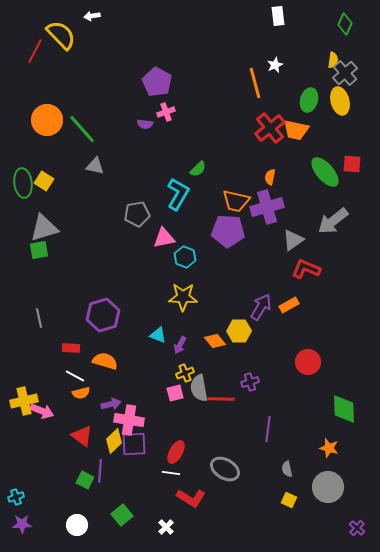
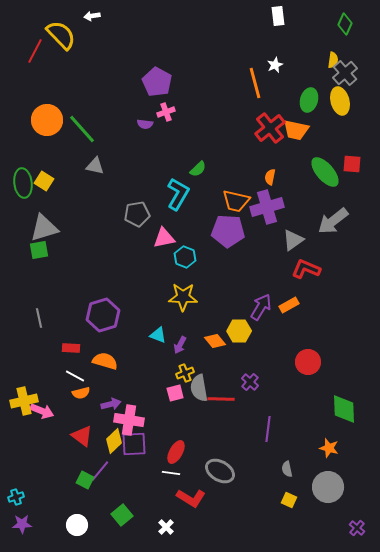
purple cross at (250, 382): rotated 30 degrees counterclockwise
gray ellipse at (225, 469): moved 5 px left, 2 px down
purple line at (100, 471): rotated 35 degrees clockwise
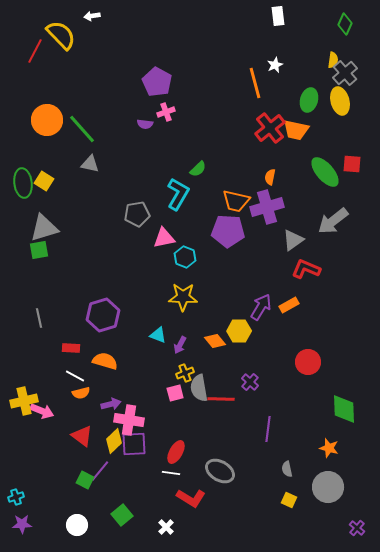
gray triangle at (95, 166): moved 5 px left, 2 px up
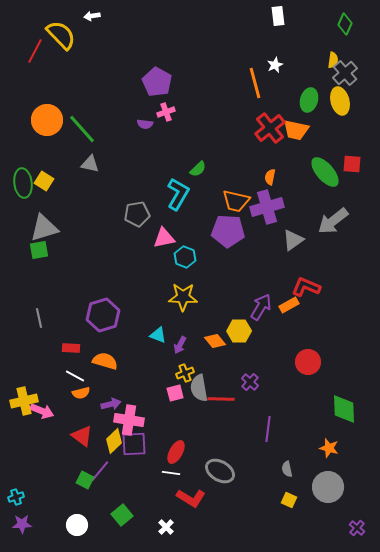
red L-shape at (306, 269): moved 18 px down
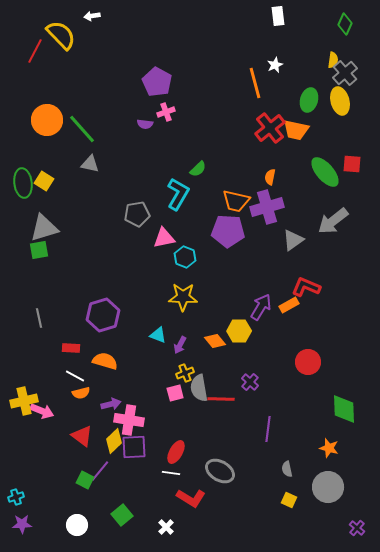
purple square at (134, 444): moved 3 px down
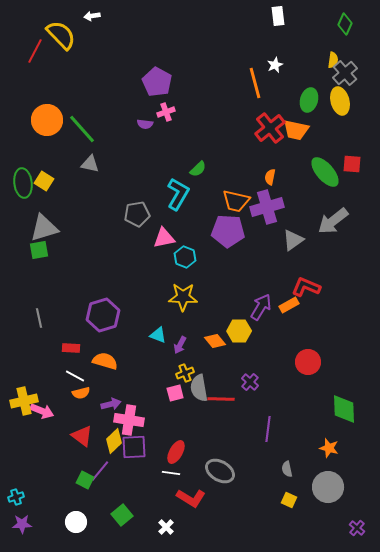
white circle at (77, 525): moved 1 px left, 3 px up
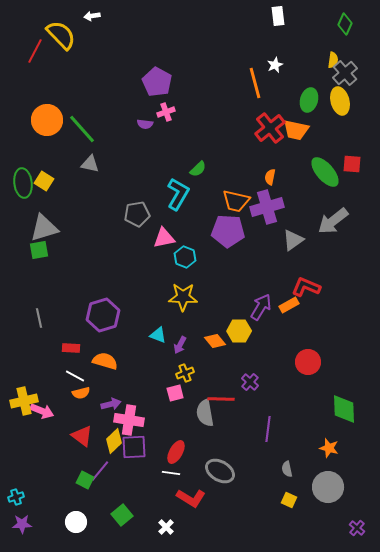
gray semicircle at (199, 388): moved 6 px right, 25 px down
